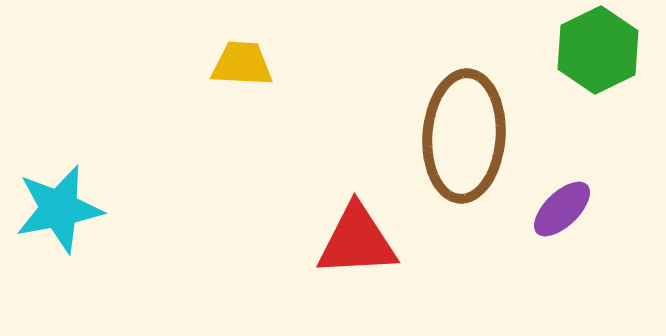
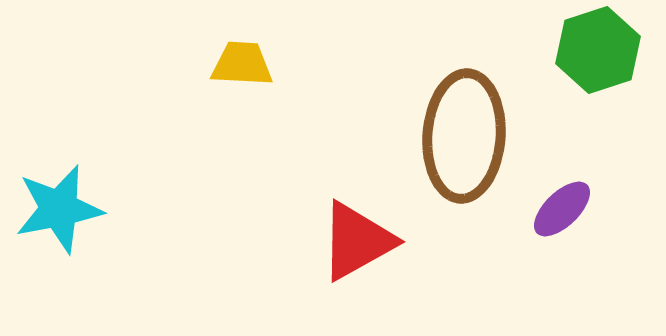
green hexagon: rotated 8 degrees clockwise
red triangle: rotated 26 degrees counterclockwise
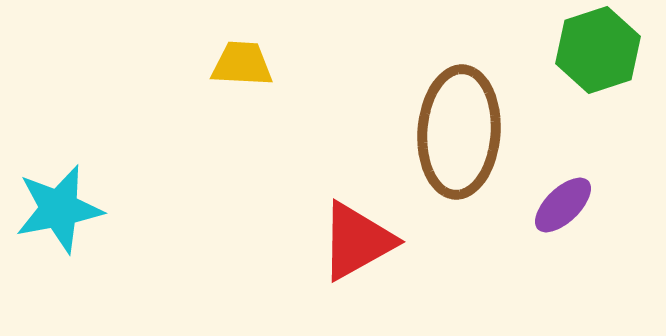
brown ellipse: moved 5 px left, 4 px up
purple ellipse: moved 1 px right, 4 px up
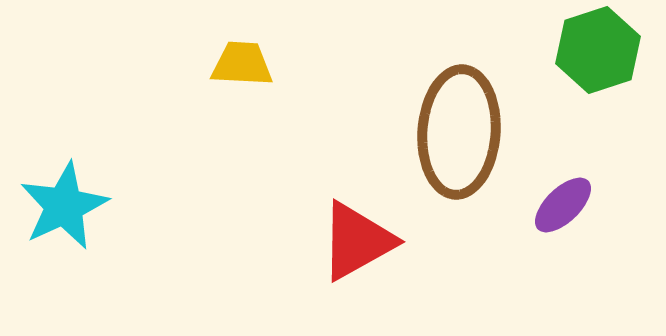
cyan star: moved 5 px right, 3 px up; rotated 14 degrees counterclockwise
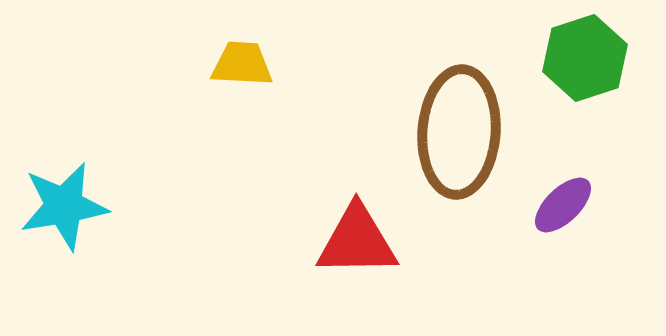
green hexagon: moved 13 px left, 8 px down
cyan star: rotated 16 degrees clockwise
red triangle: rotated 28 degrees clockwise
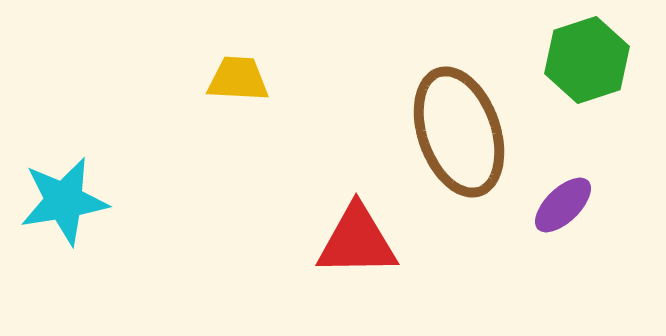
green hexagon: moved 2 px right, 2 px down
yellow trapezoid: moved 4 px left, 15 px down
brown ellipse: rotated 23 degrees counterclockwise
cyan star: moved 5 px up
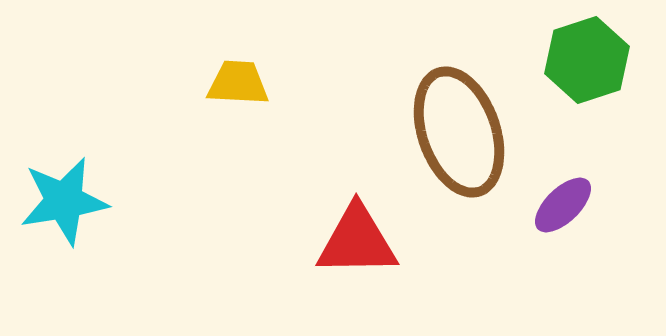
yellow trapezoid: moved 4 px down
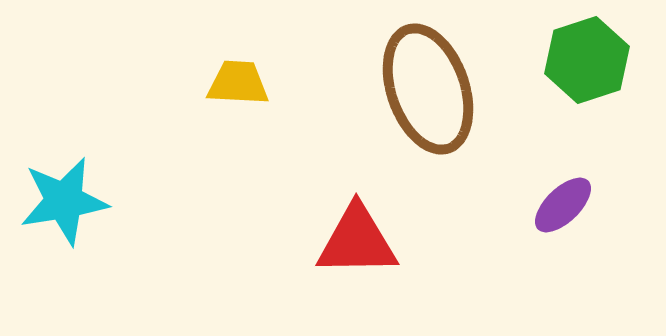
brown ellipse: moved 31 px left, 43 px up
